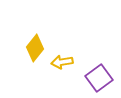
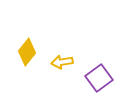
yellow diamond: moved 8 px left, 4 px down
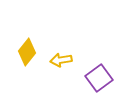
yellow arrow: moved 1 px left, 2 px up
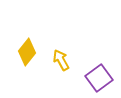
yellow arrow: rotated 70 degrees clockwise
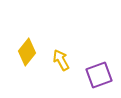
purple square: moved 3 px up; rotated 16 degrees clockwise
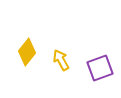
purple square: moved 1 px right, 7 px up
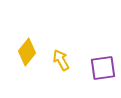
purple square: moved 3 px right; rotated 12 degrees clockwise
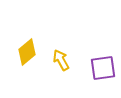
yellow diamond: rotated 12 degrees clockwise
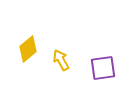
yellow diamond: moved 1 px right, 3 px up
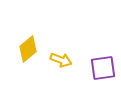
yellow arrow: rotated 140 degrees clockwise
